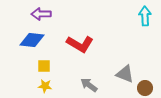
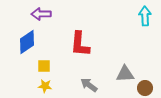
blue diamond: moved 5 px left, 2 px down; rotated 40 degrees counterclockwise
red L-shape: rotated 64 degrees clockwise
gray triangle: rotated 24 degrees counterclockwise
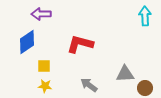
red L-shape: rotated 100 degrees clockwise
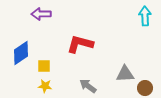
blue diamond: moved 6 px left, 11 px down
gray arrow: moved 1 px left, 1 px down
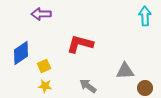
yellow square: rotated 24 degrees counterclockwise
gray triangle: moved 3 px up
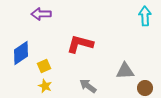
yellow star: rotated 16 degrees clockwise
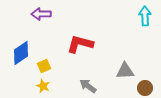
yellow star: moved 2 px left
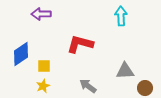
cyan arrow: moved 24 px left
blue diamond: moved 1 px down
yellow square: rotated 24 degrees clockwise
yellow star: rotated 24 degrees clockwise
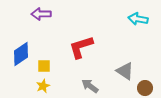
cyan arrow: moved 17 px right, 3 px down; rotated 78 degrees counterclockwise
red L-shape: moved 1 px right, 3 px down; rotated 32 degrees counterclockwise
gray triangle: rotated 36 degrees clockwise
gray arrow: moved 2 px right
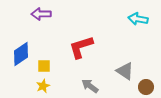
brown circle: moved 1 px right, 1 px up
